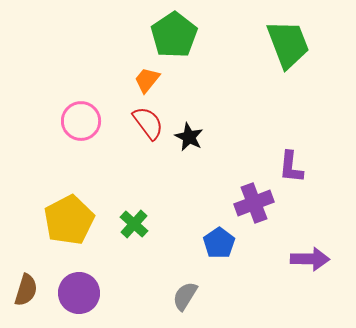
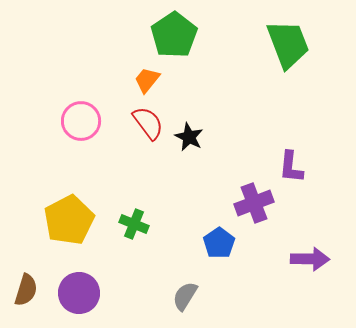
green cross: rotated 20 degrees counterclockwise
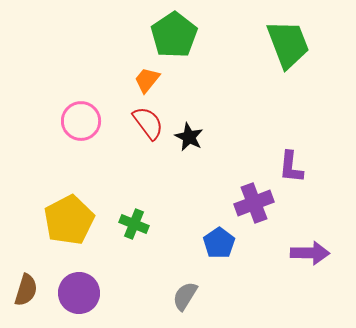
purple arrow: moved 6 px up
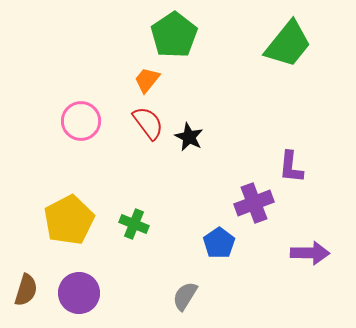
green trapezoid: rotated 60 degrees clockwise
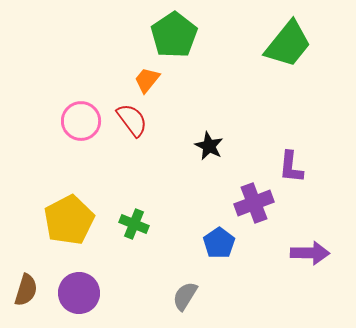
red semicircle: moved 16 px left, 3 px up
black star: moved 20 px right, 9 px down
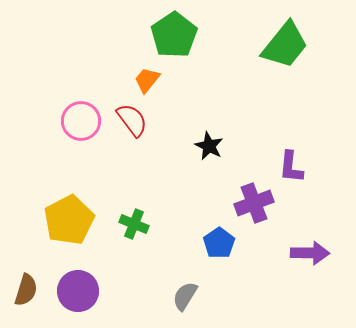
green trapezoid: moved 3 px left, 1 px down
purple circle: moved 1 px left, 2 px up
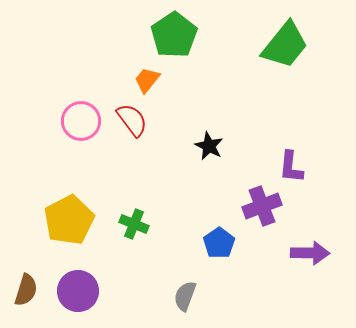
purple cross: moved 8 px right, 3 px down
gray semicircle: rotated 12 degrees counterclockwise
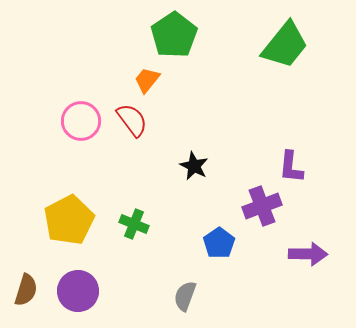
black star: moved 15 px left, 20 px down
purple arrow: moved 2 px left, 1 px down
